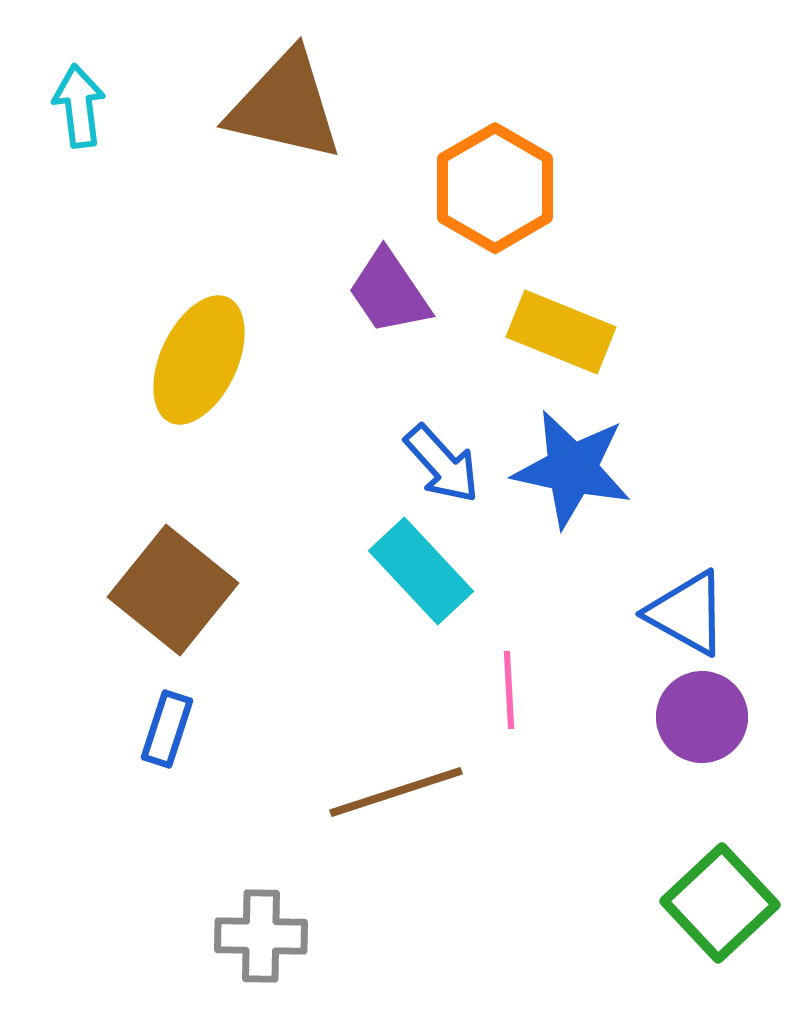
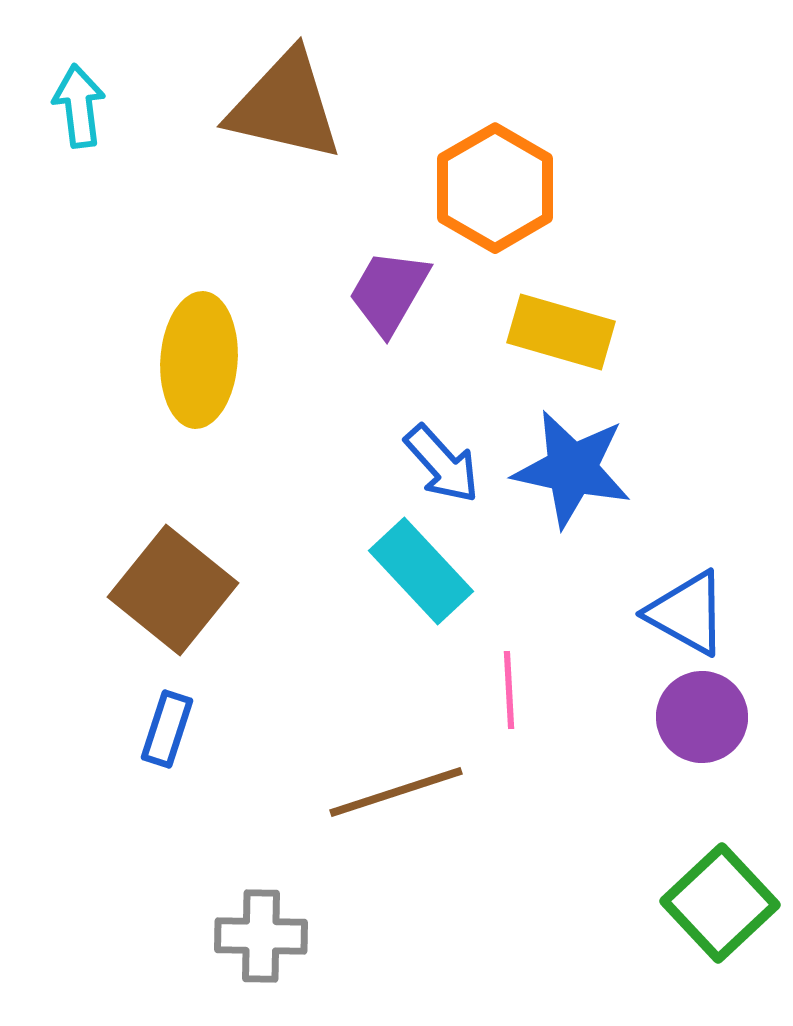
purple trapezoid: rotated 64 degrees clockwise
yellow rectangle: rotated 6 degrees counterclockwise
yellow ellipse: rotated 21 degrees counterclockwise
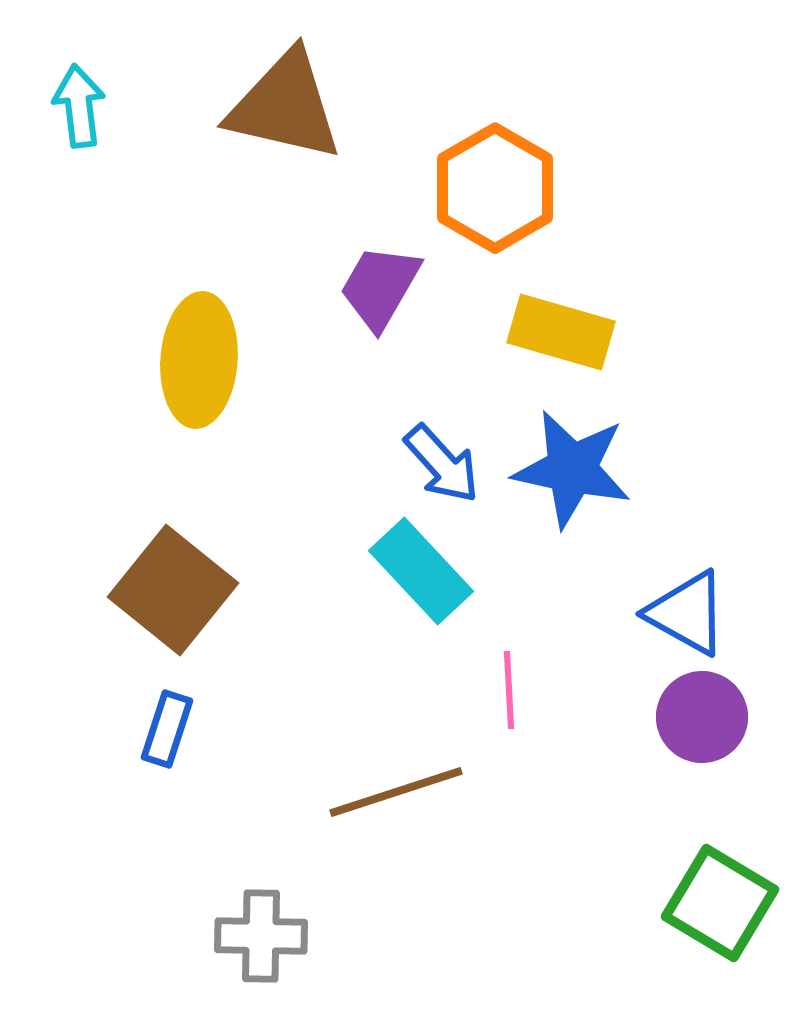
purple trapezoid: moved 9 px left, 5 px up
green square: rotated 16 degrees counterclockwise
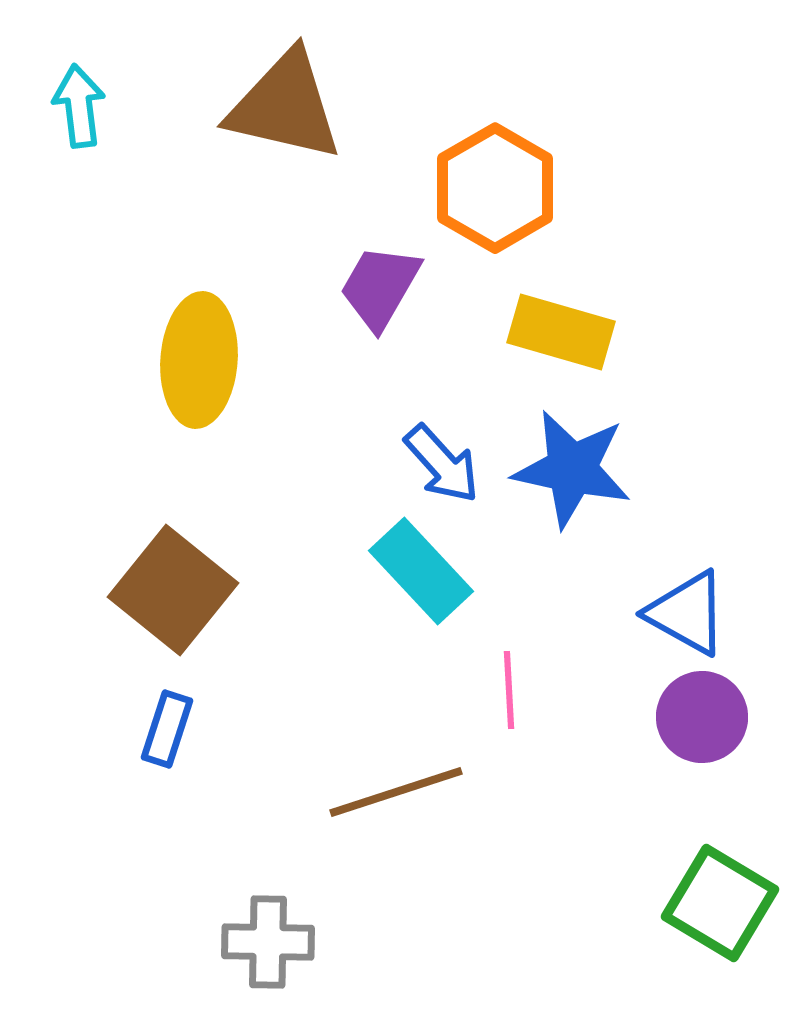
gray cross: moved 7 px right, 6 px down
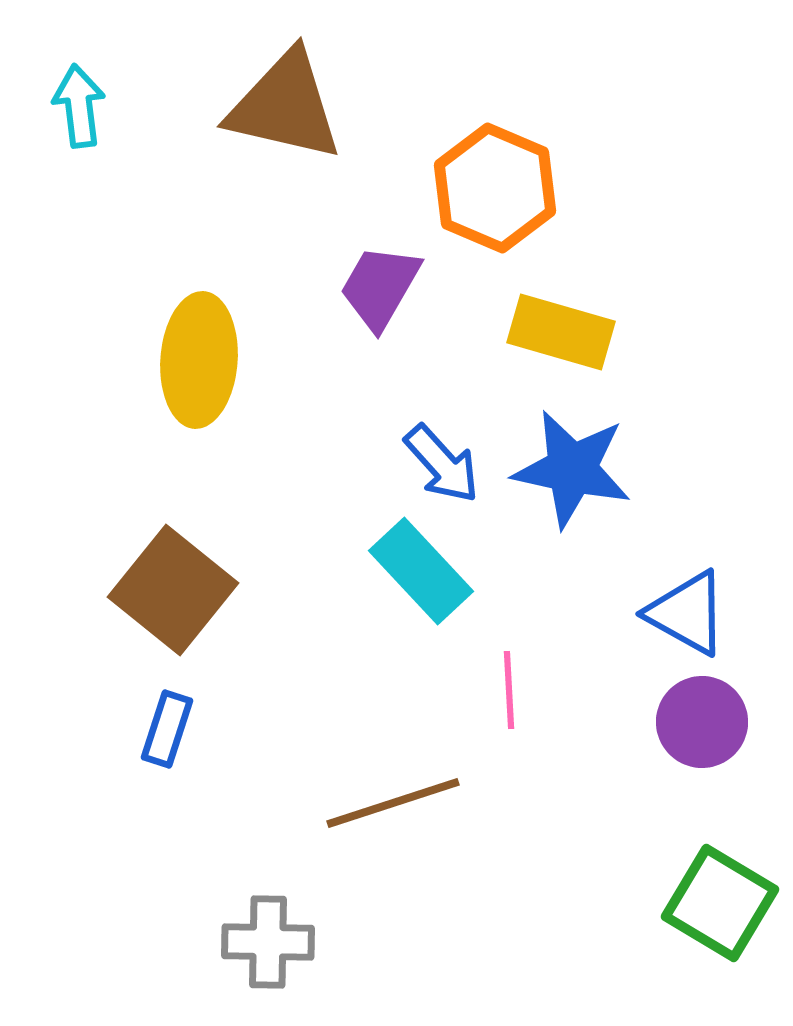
orange hexagon: rotated 7 degrees counterclockwise
purple circle: moved 5 px down
brown line: moved 3 px left, 11 px down
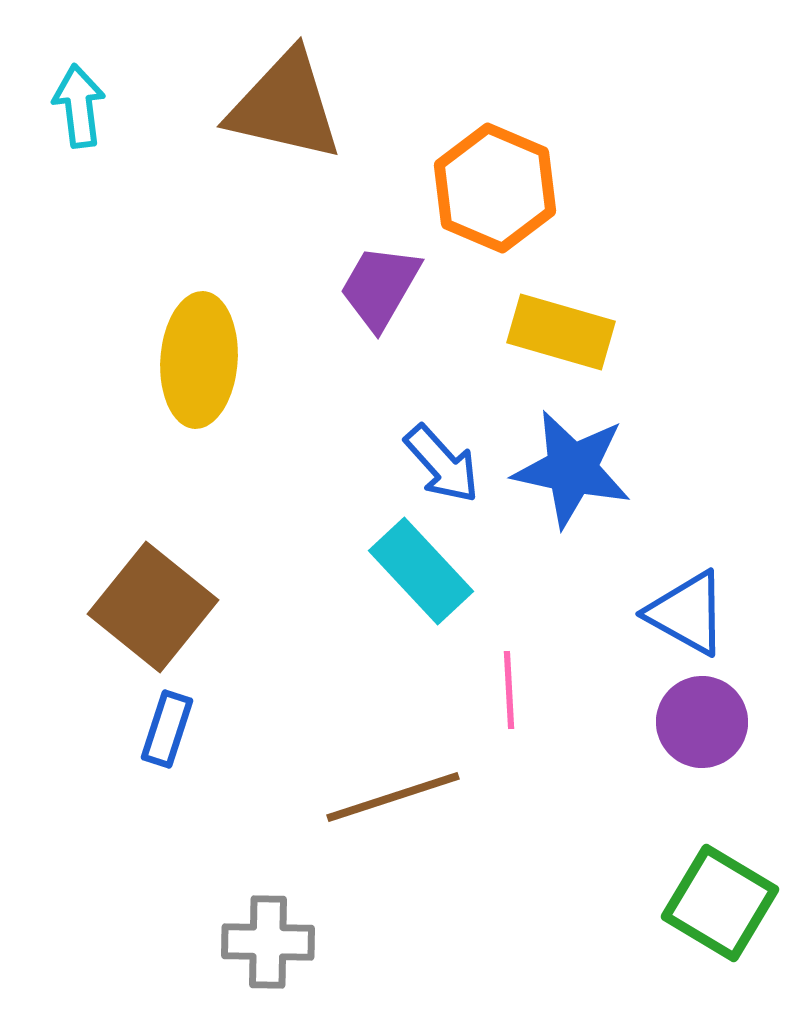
brown square: moved 20 px left, 17 px down
brown line: moved 6 px up
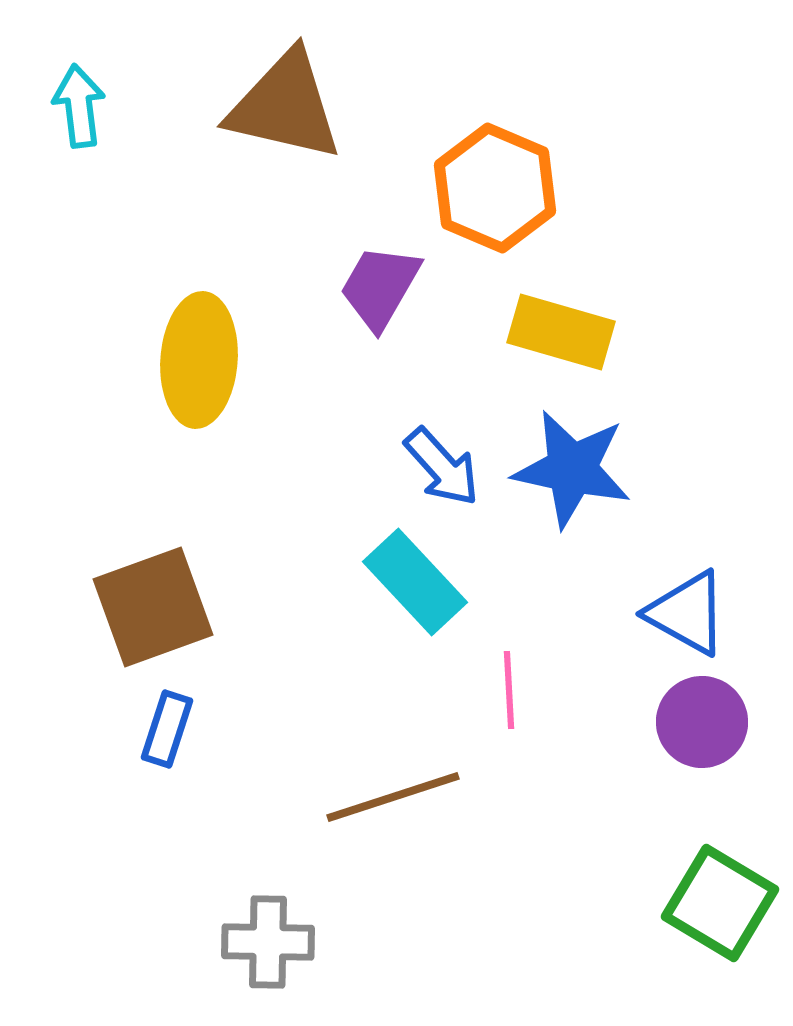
blue arrow: moved 3 px down
cyan rectangle: moved 6 px left, 11 px down
brown square: rotated 31 degrees clockwise
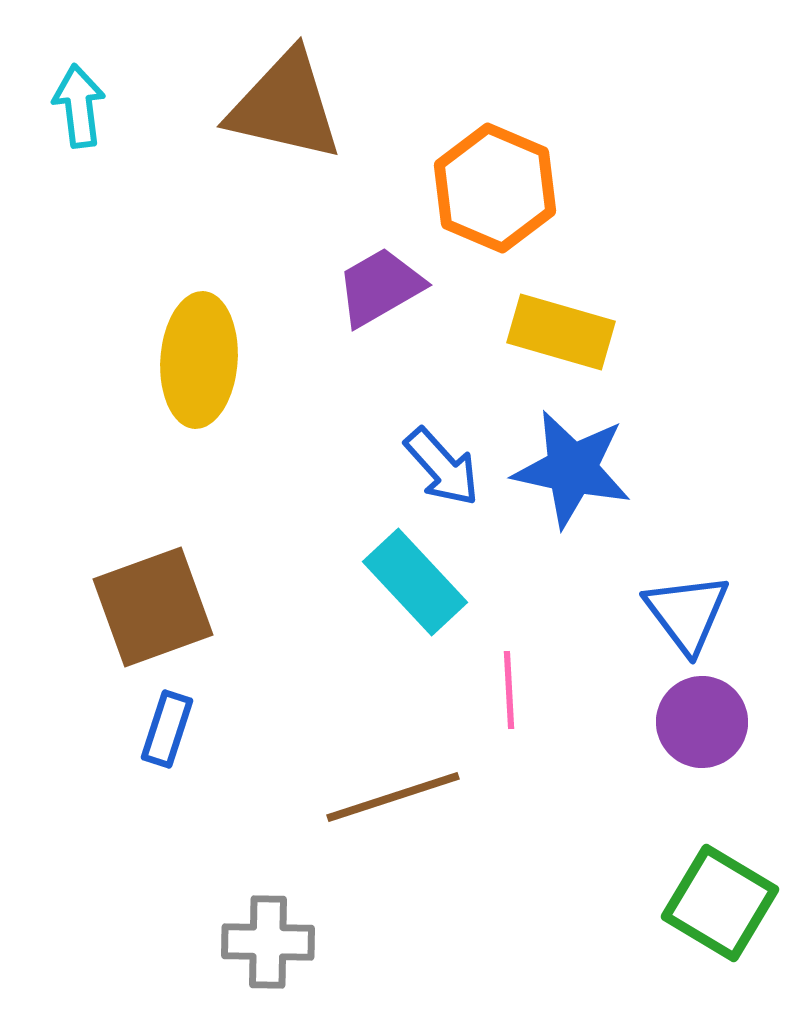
purple trapezoid: rotated 30 degrees clockwise
blue triangle: rotated 24 degrees clockwise
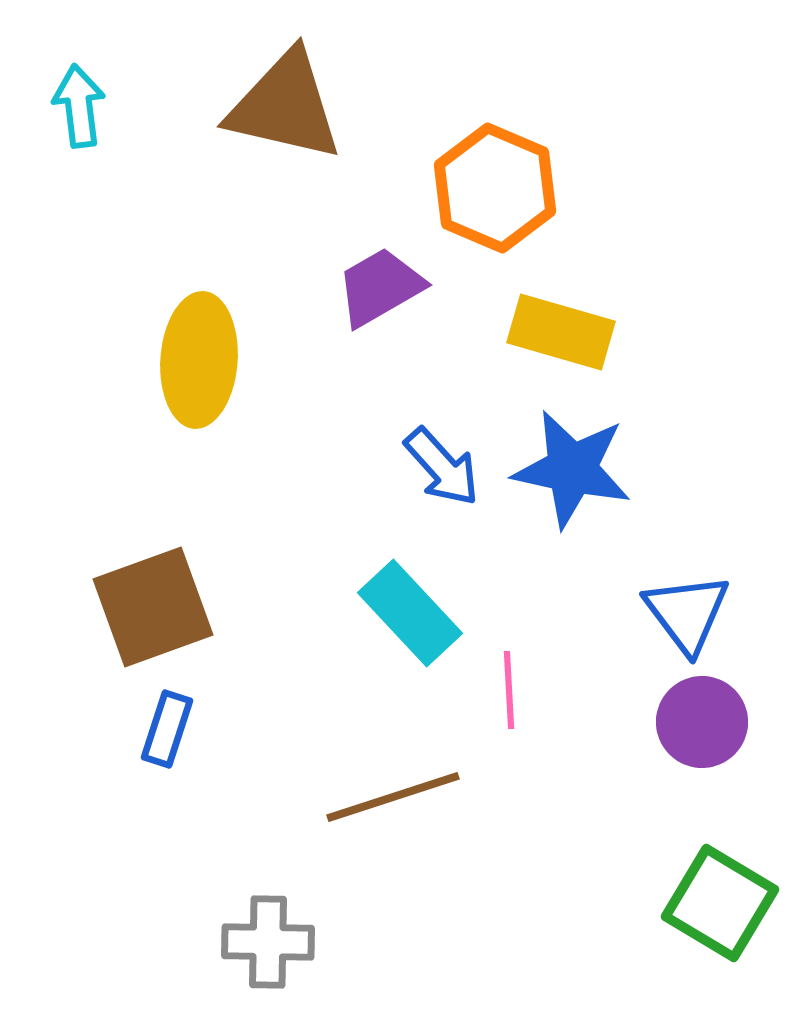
cyan rectangle: moved 5 px left, 31 px down
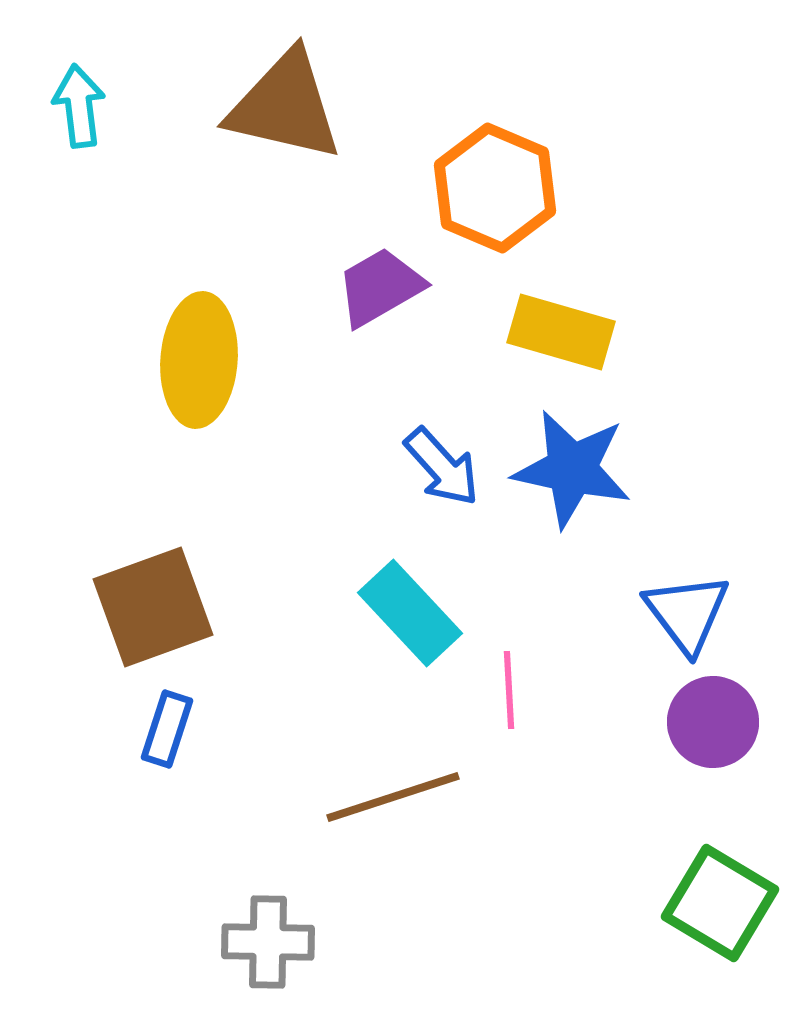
purple circle: moved 11 px right
